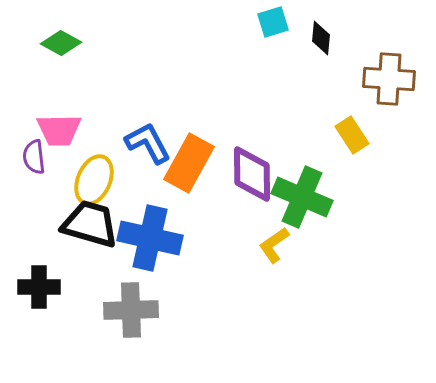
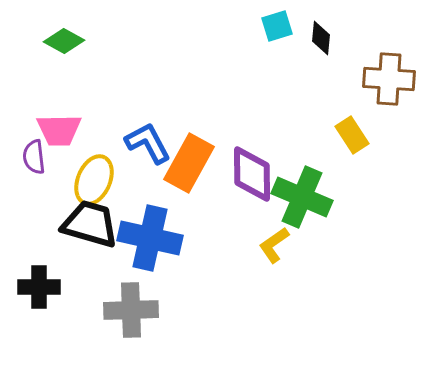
cyan square: moved 4 px right, 4 px down
green diamond: moved 3 px right, 2 px up
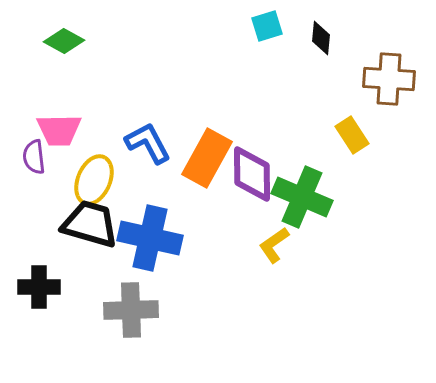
cyan square: moved 10 px left
orange rectangle: moved 18 px right, 5 px up
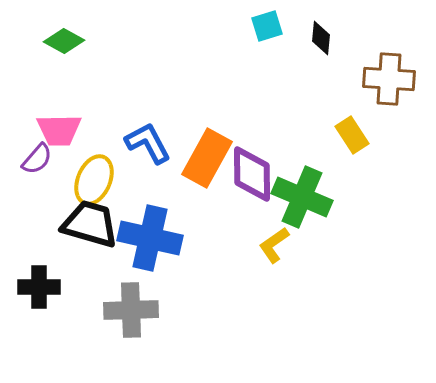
purple semicircle: moved 3 px right, 2 px down; rotated 132 degrees counterclockwise
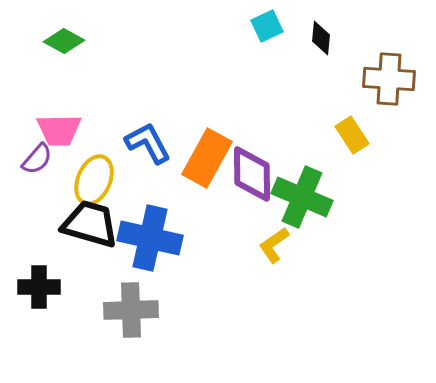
cyan square: rotated 8 degrees counterclockwise
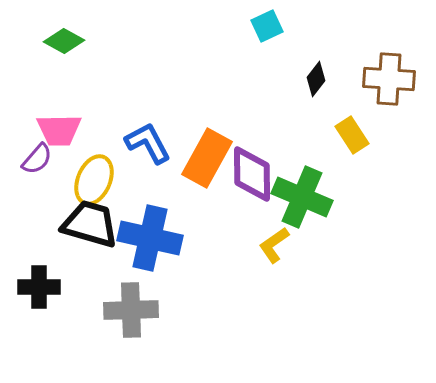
black diamond: moved 5 px left, 41 px down; rotated 32 degrees clockwise
